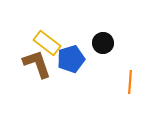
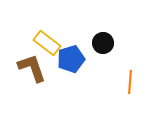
brown L-shape: moved 5 px left, 4 px down
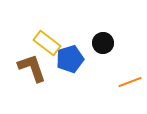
blue pentagon: moved 1 px left
orange line: rotated 65 degrees clockwise
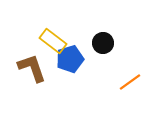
yellow rectangle: moved 6 px right, 2 px up
orange line: rotated 15 degrees counterclockwise
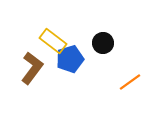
brown L-shape: rotated 56 degrees clockwise
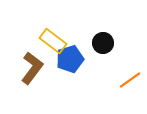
orange line: moved 2 px up
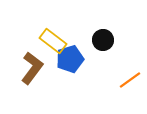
black circle: moved 3 px up
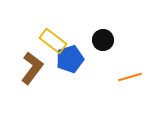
orange line: moved 3 px up; rotated 20 degrees clockwise
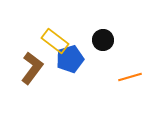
yellow rectangle: moved 2 px right
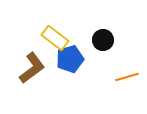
yellow rectangle: moved 3 px up
brown L-shape: rotated 16 degrees clockwise
orange line: moved 3 px left
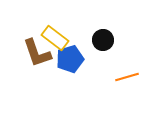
brown L-shape: moved 5 px right, 15 px up; rotated 108 degrees clockwise
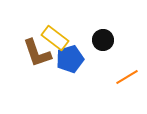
orange line: rotated 15 degrees counterclockwise
